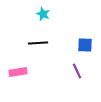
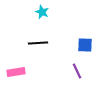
cyan star: moved 1 px left, 2 px up
pink rectangle: moved 2 px left
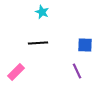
pink rectangle: rotated 36 degrees counterclockwise
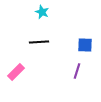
black line: moved 1 px right, 1 px up
purple line: rotated 42 degrees clockwise
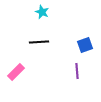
blue square: rotated 21 degrees counterclockwise
purple line: rotated 21 degrees counterclockwise
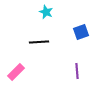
cyan star: moved 4 px right
blue square: moved 4 px left, 13 px up
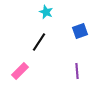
blue square: moved 1 px left, 1 px up
black line: rotated 54 degrees counterclockwise
pink rectangle: moved 4 px right, 1 px up
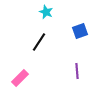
pink rectangle: moved 7 px down
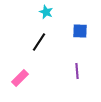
blue square: rotated 21 degrees clockwise
